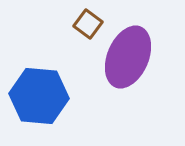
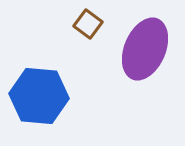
purple ellipse: moved 17 px right, 8 px up
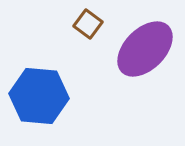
purple ellipse: rotated 22 degrees clockwise
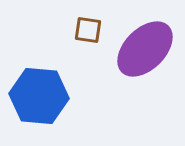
brown square: moved 6 px down; rotated 28 degrees counterclockwise
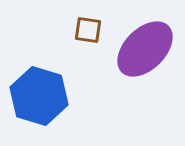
blue hexagon: rotated 12 degrees clockwise
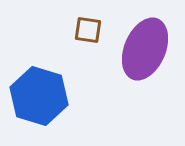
purple ellipse: rotated 22 degrees counterclockwise
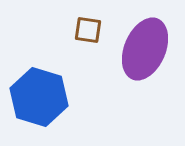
blue hexagon: moved 1 px down
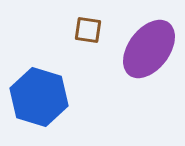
purple ellipse: moved 4 px right; rotated 14 degrees clockwise
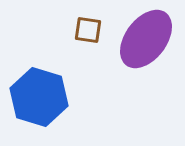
purple ellipse: moved 3 px left, 10 px up
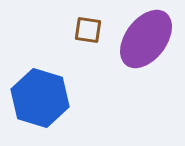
blue hexagon: moved 1 px right, 1 px down
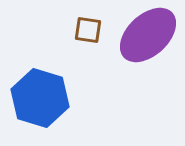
purple ellipse: moved 2 px right, 4 px up; rotated 10 degrees clockwise
